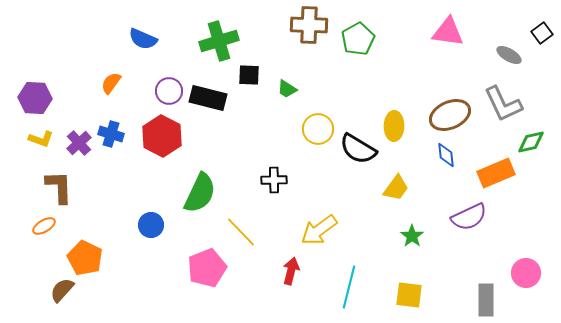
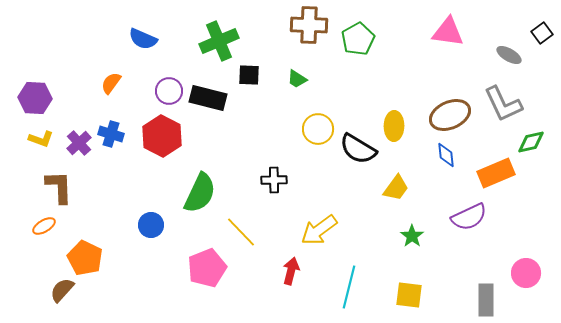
green cross at (219, 41): rotated 6 degrees counterclockwise
green trapezoid at (287, 89): moved 10 px right, 10 px up
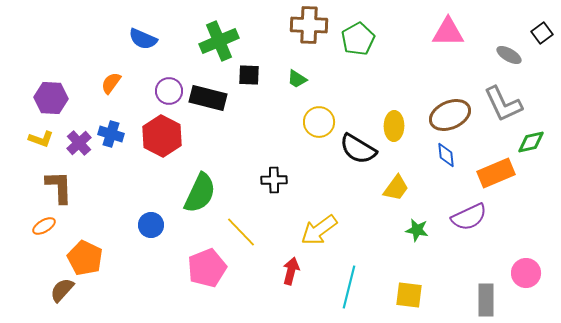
pink triangle at (448, 32): rotated 8 degrees counterclockwise
purple hexagon at (35, 98): moved 16 px right
yellow circle at (318, 129): moved 1 px right, 7 px up
green star at (412, 236): moved 5 px right, 6 px up; rotated 25 degrees counterclockwise
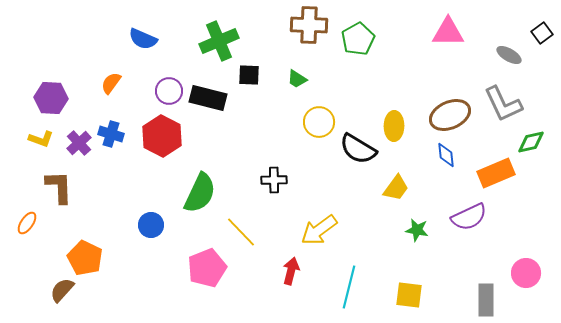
orange ellipse at (44, 226): moved 17 px left, 3 px up; rotated 25 degrees counterclockwise
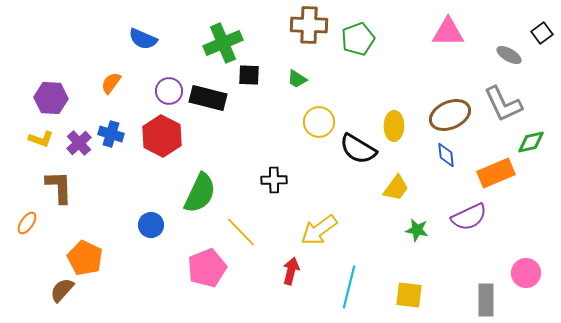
green pentagon at (358, 39): rotated 8 degrees clockwise
green cross at (219, 41): moved 4 px right, 2 px down
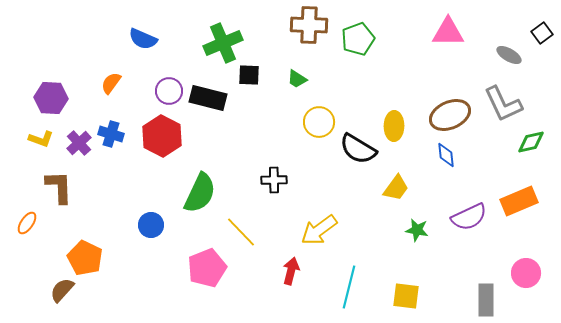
orange rectangle at (496, 173): moved 23 px right, 28 px down
yellow square at (409, 295): moved 3 px left, 1 px down
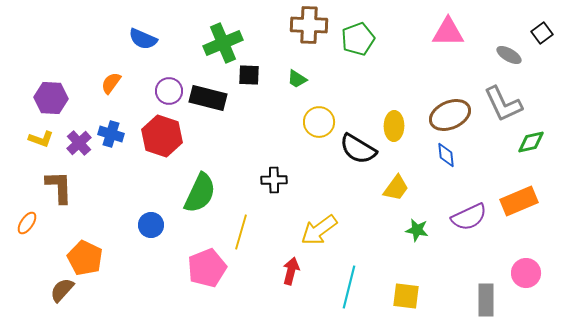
red hexagon at (162, 136): rotated 9 degrees counterclockwise
yellow line at (241, 232): rotated 60 degrees clockwise
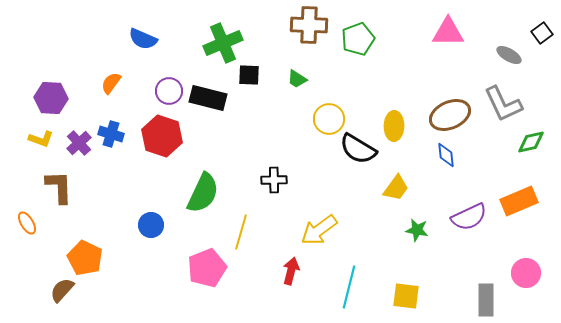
yellow circle at (319, 122): moved 10 px right, 3 px up
green semicircle at (200, 193): moved 3 px right
orange ellipse at (27, 223): rotated 65 degrees counterclockwise
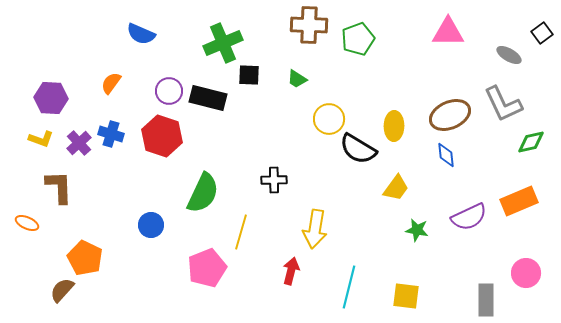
blue semicircle at (143, 39): moved 2 px left, 5 px up
orange ellipse at (27, 223): rotated 35 degrees counterclockwise
yellow arrow at (319, 230): moved 4 px left, 1 px up; rotated 45 degrees counterclockwise
